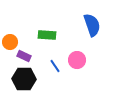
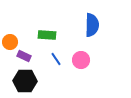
blue semicircle: rotated 20 degrees clockwise
pink circle: moved 4 px right
blue line: moved 1 px right, 7 px up
black hexagon: moved 1 px right, 2 px down
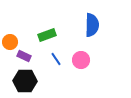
green rectangle: rotated 24 degrees counterclockwise
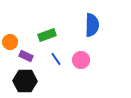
purple rectangle: moved 2 px right
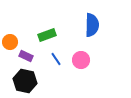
black hexagon: rotated 10 degrees clockwise
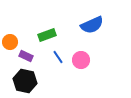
blue semicircle: rotated 65 degrees clockwise
blue line: moved 2 px right, 2 px up
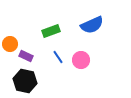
green rectangle: moved 4 px right, 4 px up
orange circle: moved 2 px down
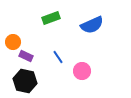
green rectangle: moved 13 px up
orange circle: moved 3 px right, 2 px up
pink circle: moved 1 px right, 11 px down
